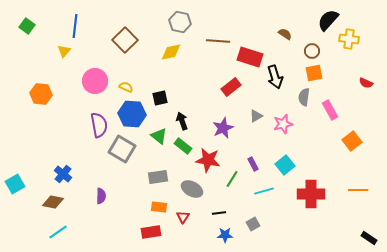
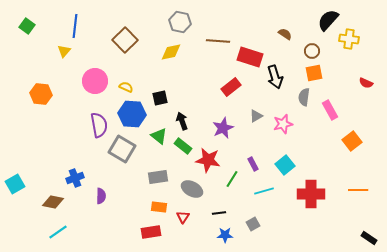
blue cross at (63, 174): moved 12 px right, 4 px down; rotated 30 degrees clockwise
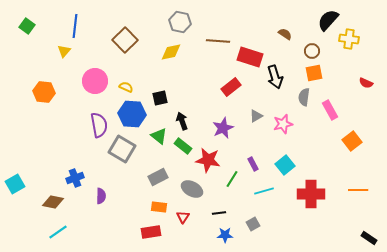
orange hexagon at (41, 94): moved 3 px right, 2 px up
gray rectangle at (158, 177): rotated 18 degrees counterclockwise
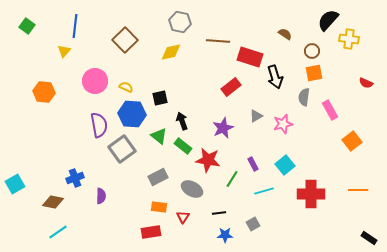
gray square at (122, 149): rotated 24 degrees clockwise
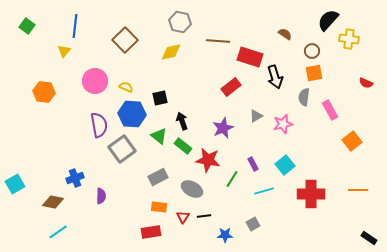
black line at (219, 213): moved 15 px left, 3 px down
